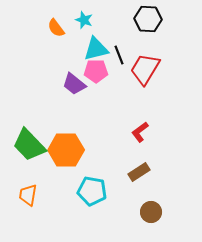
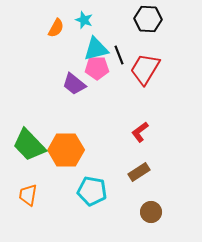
orange semicircle: rotated 114 degrees counterclockwise
pink pentagon: moved 1 px right, 3 px up
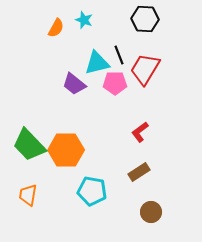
black hexagon: moved 3 px left
cyan triangle: moved 1 px right, 14 px down
pink pentagon: moved 18 px right, 15 px down
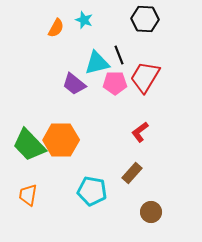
red trapezoid: moved 8 px down
orange hexagon: moved 5 px left, 10 px up
brown rectangle: moved 7 px left, 1 px down; rotated 15 degrees counterclockwise
